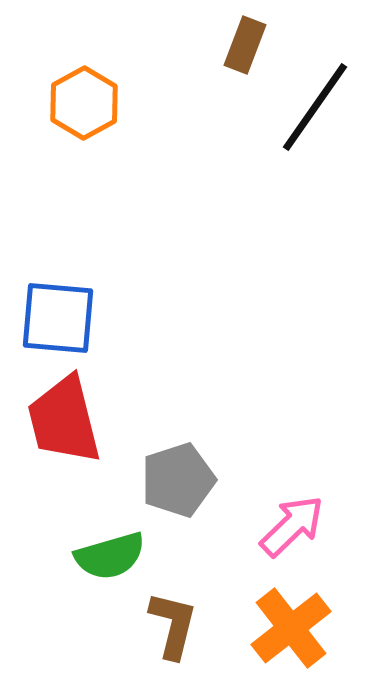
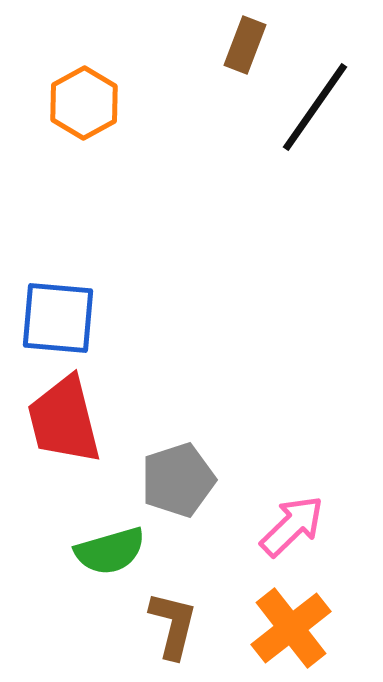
green semicircle: moved 5 px up
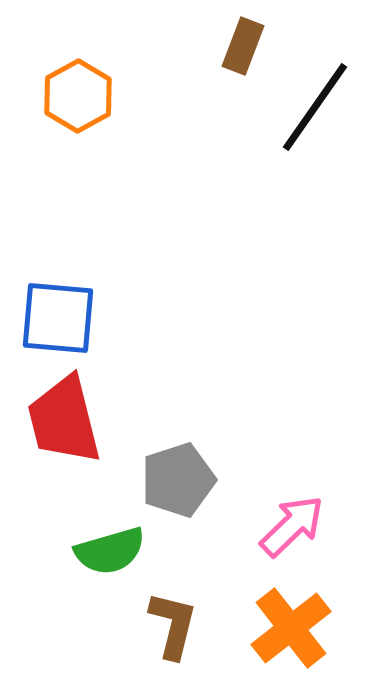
brown rectangle: moved 2 px left, 1 px down
orange hexagon: moved 6 px left, 7 px up
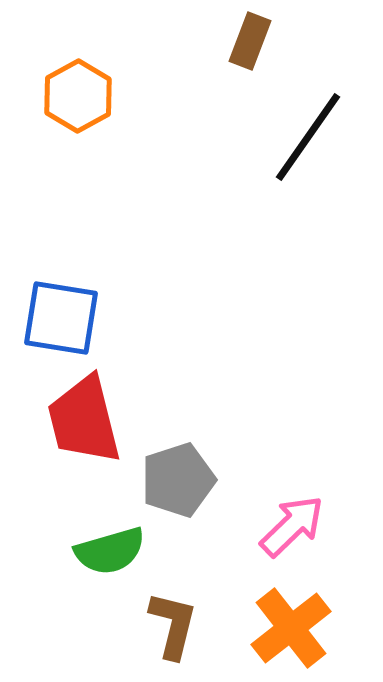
brown rectangle: moved 7 px right, 5 px up
black line: moved 7 px left, 30 px down
blue square: moved 3 px right; rotated 4 degrees clockwise
red trapezoid: moved 20 px right
